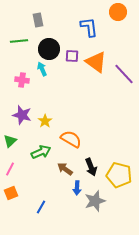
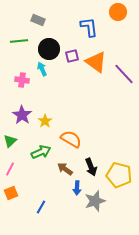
gray rectangle: rotated 56 degrees counterclockwise
purple square: rotated 16 degrees counterclockwise
purple star: rotated 18 degrees clockwise
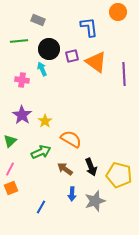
purple line: rotated 40 degrees clockwise
blue arrow: moved 5 px left, 6 px down
orange square: moved 5 px up
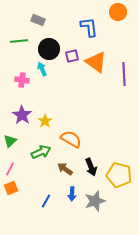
blue line: moved 5 px right, 6 px up
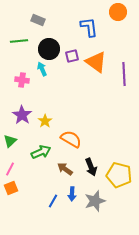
blue line: moved 7 px right
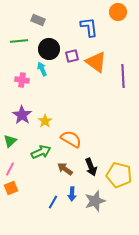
purple line: moved 1 px left, 2 px down
blue line: moved 1 px down
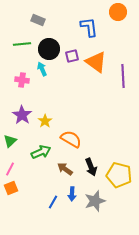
green line: moved 3 px right, 3 px down
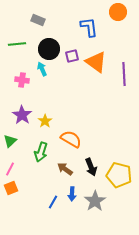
green line: moved 5 px left
purple line: moved 1 px right, 2 px up
green arrow: rotated 132 degrees clockwise
gray star: rotated 15 degrees counterclockwise
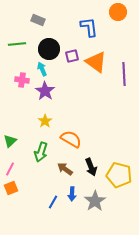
purple star: moved 23 px right, 24 px up
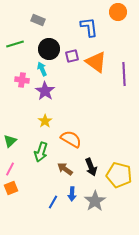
green line: moved 2 px left; rotated 12 degrees counterclockwise
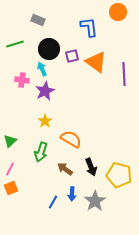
purple star: rotated 12 degrees clockwise
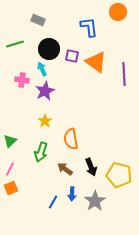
purple square: rotated 24 degrees clockwise
orange semicircle: rotated 130 degrees counterclockwise
